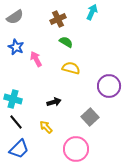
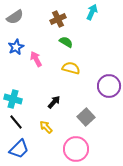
blue star: rotated 21 degrees clockwise
black arrow: rotated 32 degrees counterclockwise
gray square: moved 4 px left
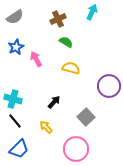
black line: moved 1 px left, 1 px up
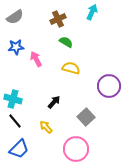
blue star: rotated 21 degrees clockwise
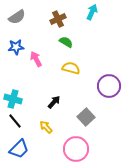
gray semicircle: moved 2 px right
